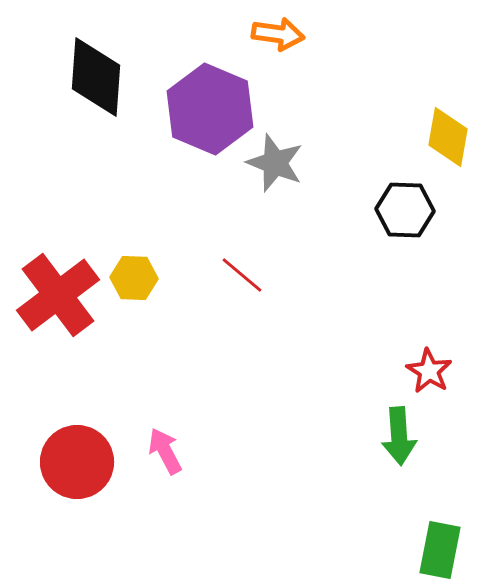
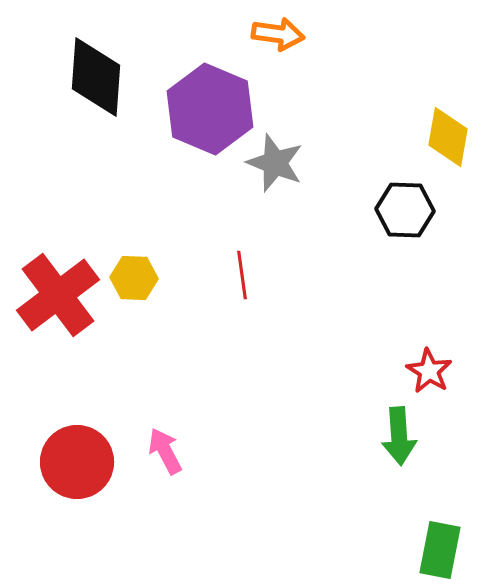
red line: rotated 42 degrees clockwise
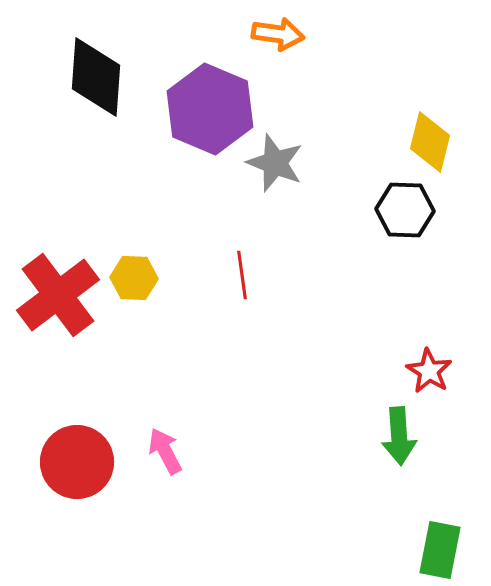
yellow diamond: moved 18 px left, 5 px down; rotated 4 degrees clockwise
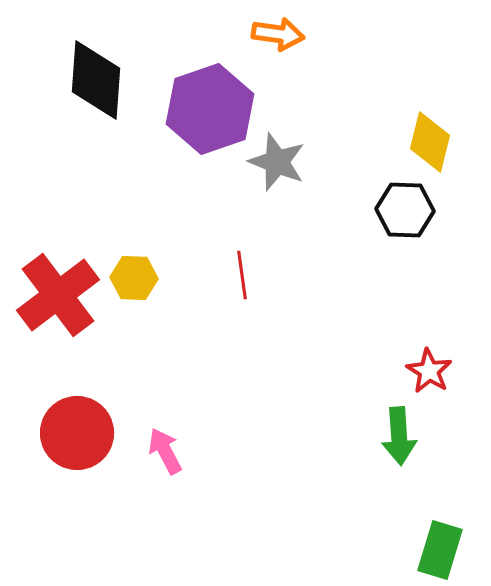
black diamond: moved 3 px down
purple hexagon: rotated 18 degrees clockwise
gray star: moved 2 px right, 1 px up
red circle: moved 29 px up
green rectangle: rotated 6 degrees clockwise
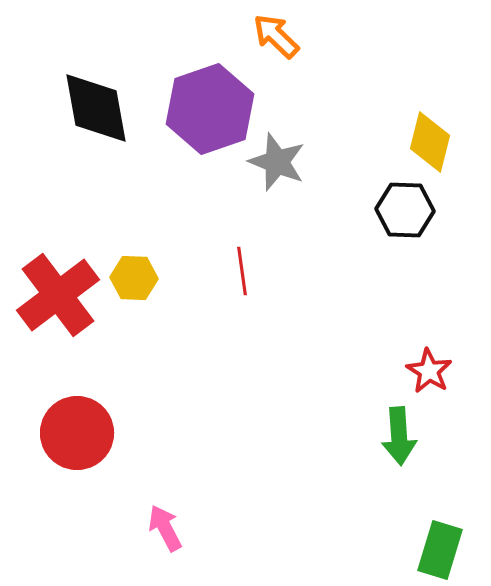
orange arrow: moved 2 px left, 2 px down; rotated 144 degrees counterclockwise
black diamond: moved 28 px down; rotated 14 degrees counterclockwise
red line: moved 4 px up
pink arrow: moved 77 px down
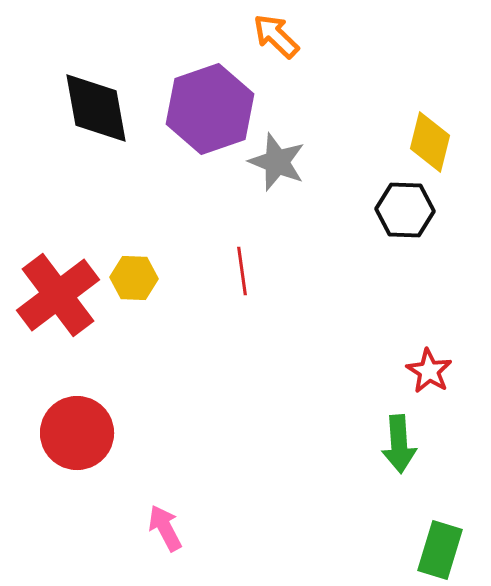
green arrow: moved 8 px down
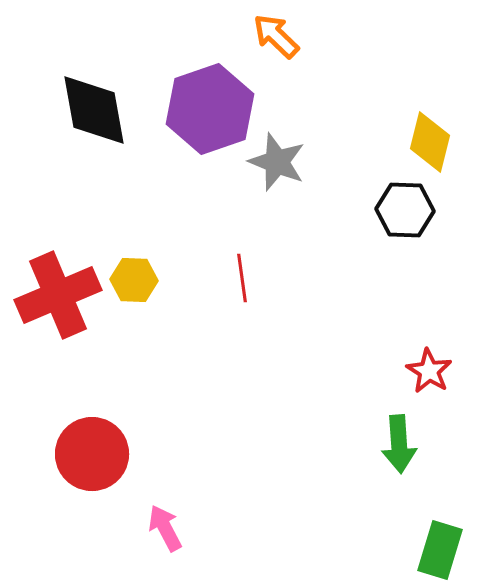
black diamond: moved 2 px left, 2 px down
red line: moved 7 px down
yellow hexagon: moved 2 px down
red cross: rotated 14 degrees clockwise
red circle: moved 15 px right, 21 px down
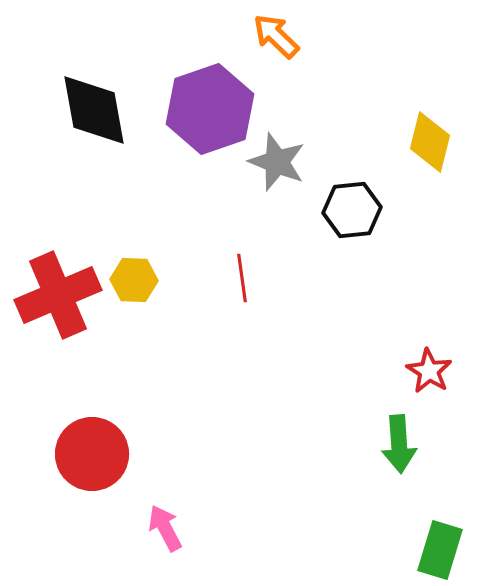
black hexagon: moved 53 px left; rotated 8 degrees counterclockwise
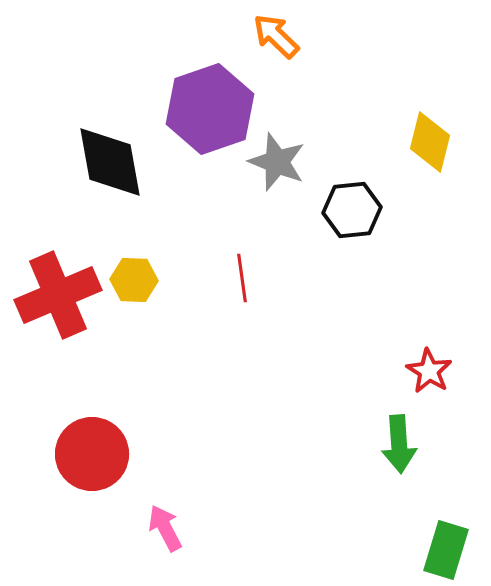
black diamond: moved 16 px right, 52 px down
green rectangle: moved 6 px right
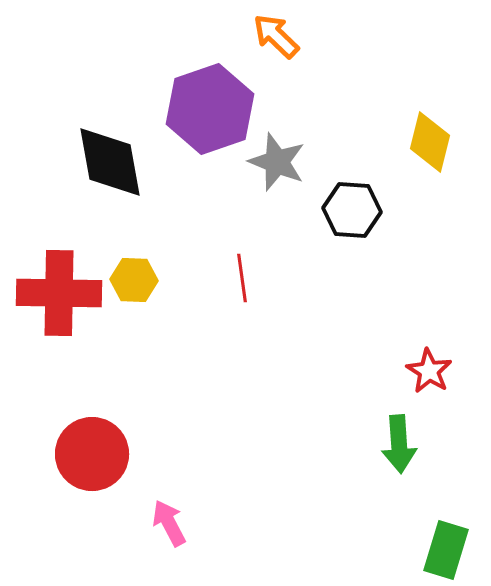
black hexagon: rotated 10 degrees clockwise
red cross: moved 1 px right, 2 px up; rotated 24 degrees clockwise
pink arrow: moved 4 px right, 5 px up
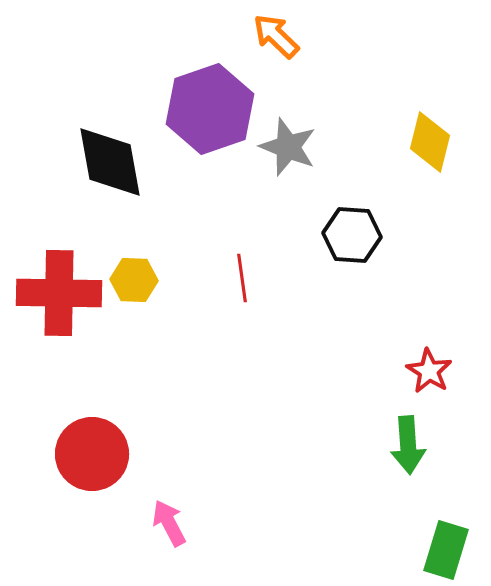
gray star: moved 11 px right, 15 px up
black hexagon: moved 25 px down
green arrow: moved 9 px right, 1 px down
